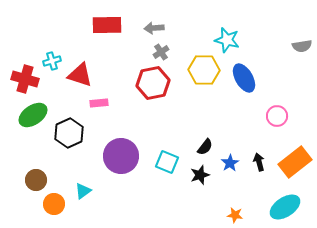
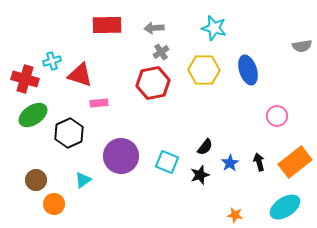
cyan star: moved 13 px left, 12 px up
blue ellipse: moved 4 px right, 8 px up; rotated 12 degrees clockwise
cyan triangle: moved 11 px up
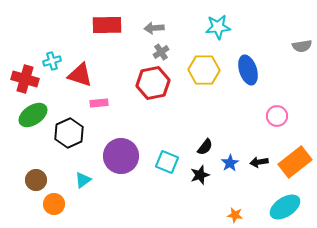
cyan star: moved 4 px right, 1 px up; rotated 20 degrees counterclockwise
black arrow: rotated 84 degrees counterclockwise
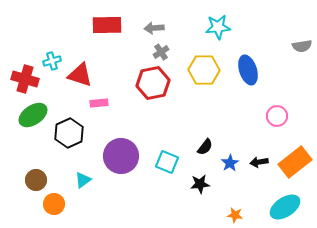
black star: moved 9 px down; rotated 12 degrees clockwise
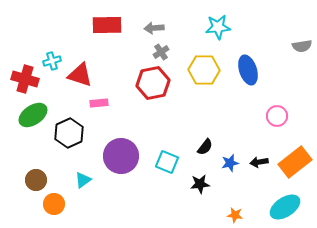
blue star: rotated 18 degrees clockwise
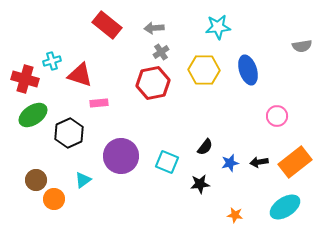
red rectangle: rotated 40 degrees clockwise
orange circle: moved 5 px up
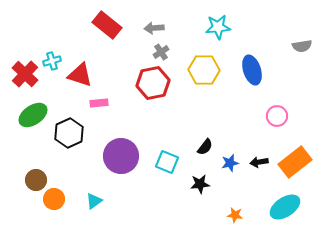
blue ellipse: moved 4 px right
red cross: moved 5 px up; rotated 28 degrees clockwise
cyan triangle: moved 11 px right, 21 px down
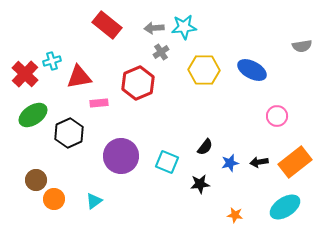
cyan star: moved 34 px left
blue ellipse: rotated 44 degrees counterclockwise
red triangle: moved 1 px left, 2 px down; rotated 28 degrees counterclockwise
red hexagon: moved 15 px left; rotated 12 degrees counterclockwise
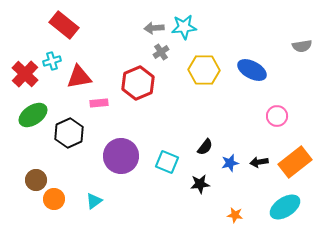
red rectangle: moved 43 px left
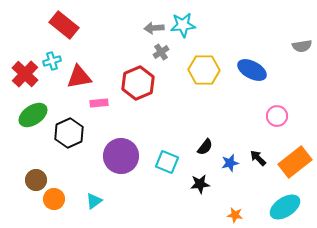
cyan star: moved 1 px left, 2 px up
black arrow: moved 1 px left, 4 px up; rotated 54 degrees clockwise
